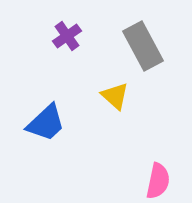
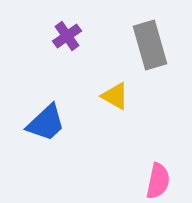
gray rectangle: moved 7 px right, 1 px up; rotated 12 degrees clockwise
yellow triangle: rotated 12 degrees counterclockwise
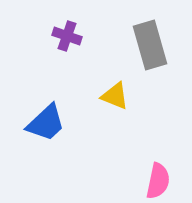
purple cross: rotated 36 degrees counterclockwise
yellow triangle: rotated 8 degrees counterclockwise
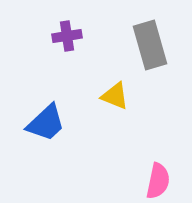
purple cross: rotated 28 degrees counterclockwise
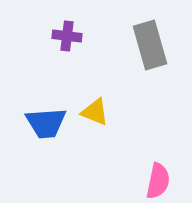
purple cross: rotated 16 degrees clockwise
yellow triangle: moved 20 px left, 16 px down
blue trapezoid: rotated 39 degrees clockwise
